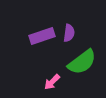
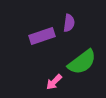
purple semicircle: moved 10 px up
pink arrow: moved 2 px right
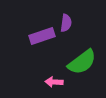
purple semicircle: moved 3 px left
pink arrow: rotated 48 degrees clockwise
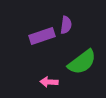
purple semicircle: moved 2 px down
pink arrow: moved 5 px left
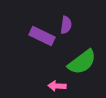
purple rectangle: rotated 45 degrees clockwise
pink arrow: moved 8 px right, 4 px down
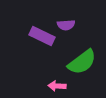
purple semicircle: rotated 78 degrees clockwise
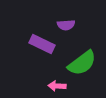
purple rectangle: moved 8 px down
green semicircle: moved 1 px down
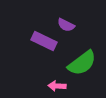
purple semicircle: rotated 30 degrees clockwise
purple rectangle: moved 2 px right, 3 px up
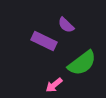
purple semicircle: rotated 18 degrees clockwise
pink arrow: moved 3 px left, 1 px up; rotated 42 degrees counterclockwise
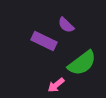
pink arrow: moved 2 px right
